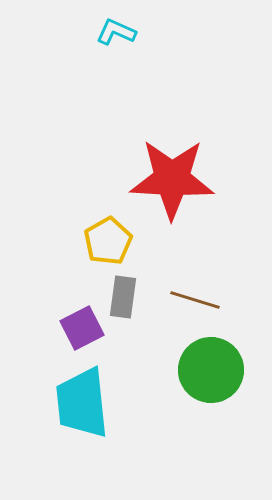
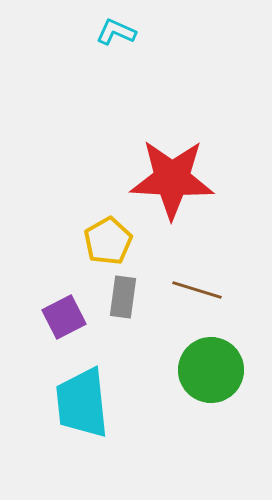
brown line: moved 2 px right, 10 px up
purple square: moved 18 px left, 11 px up
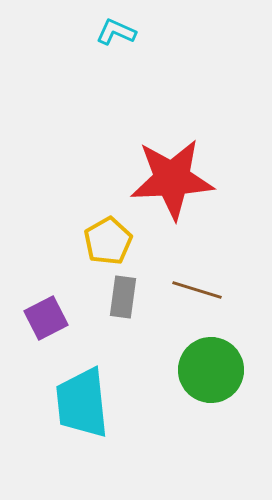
red star: rotated 6 degrees counterclockwise
purple square: moved 18 px left, 1 px down
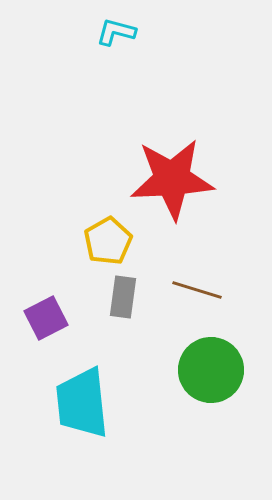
cyan L-shape: rotated 9 degrees counterclockwise
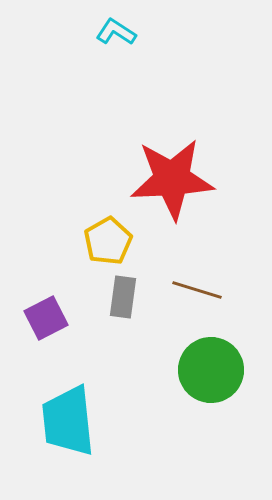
cyan L-shape: rotated 18 degrees clockwise
cyan trapezoid: moved 14 px left, 18 px down
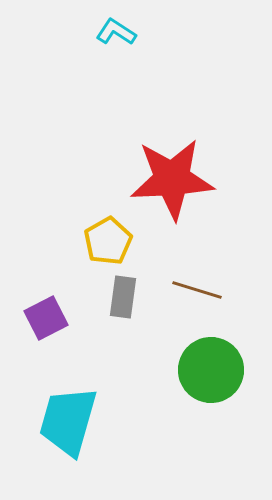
cyan trapezoid: rotated 22 degrees clockwise
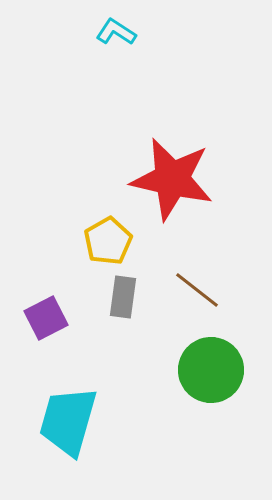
red star: rotated 16 degrees clockwise
brown line: rotated 21 degrees clockwise
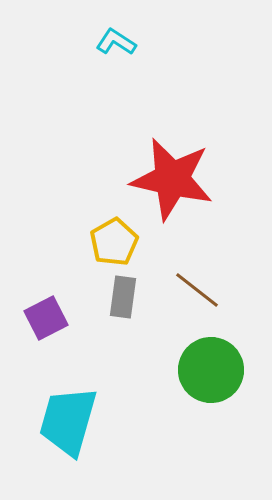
cyan L-shape: moved 10 px down
yellow pentagon: moved 6 px right, 1 px down
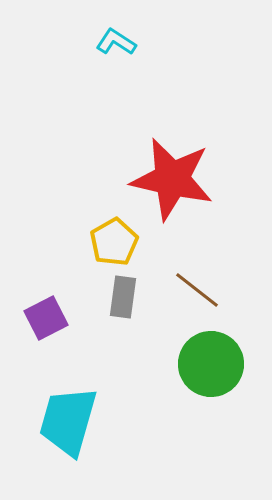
green circle: moved 6 px up
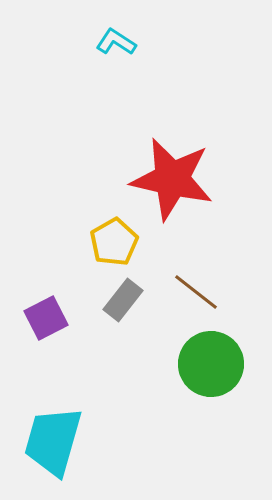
brown line: moved 1 px left, 2 px down
gray rectangle: moved 3 px down; rotated 30 degrees clockwise
cyan trapezoid: moved 15 px left, 20 px down
